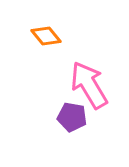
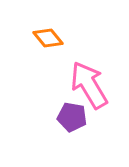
orange diamond: moved 2 px right, 2 px down
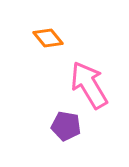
purple pentagon: moved 6 px left, 9 px down
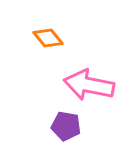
pink arrow: rotated 48 degrees counterclockwise
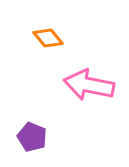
purple pentagon: moved 34 px left, 11 px down; rotated 12 degrees clockwise
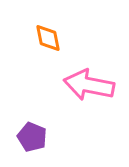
orange diamond: rotated 28 degrees clockwise
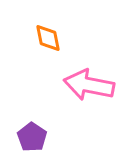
purple pentagon: rotated 12 degrees clockwise
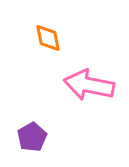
purple pentagon: rotated 8 degrees clockwise
